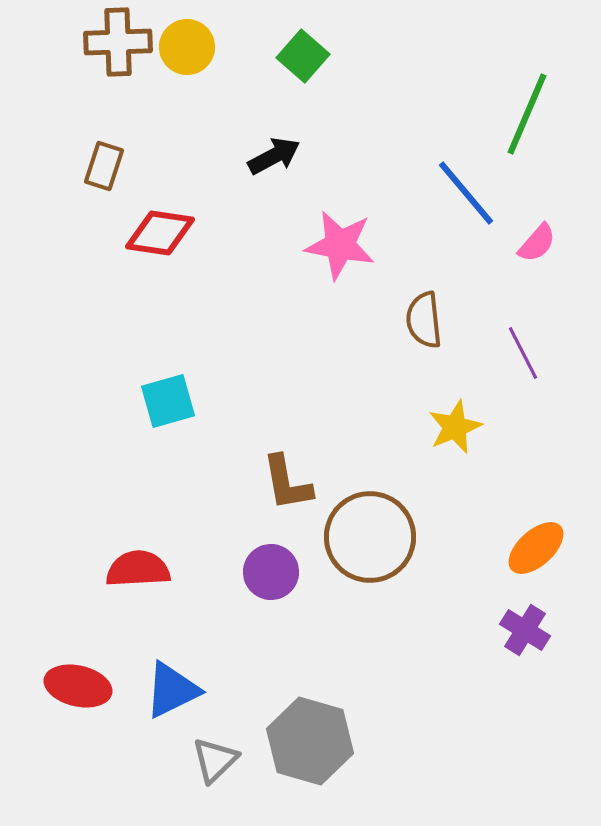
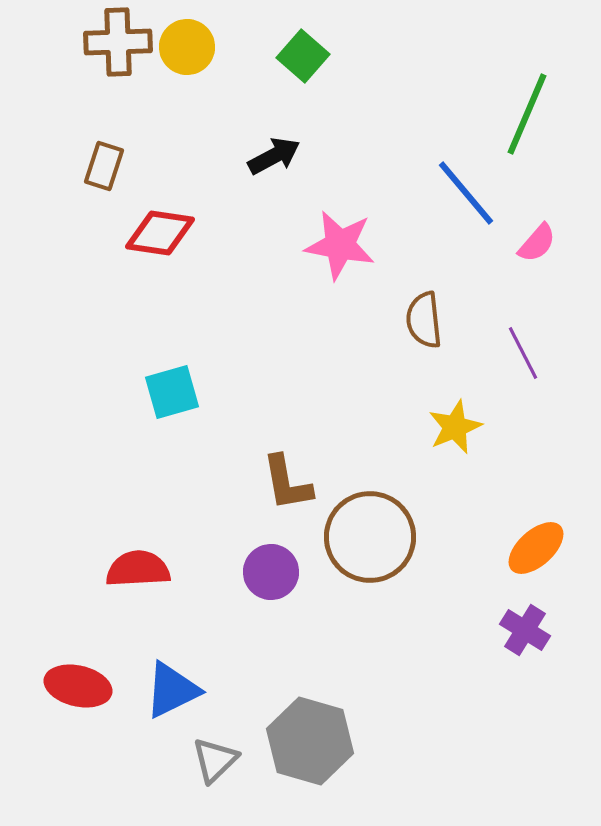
cyan square: moved 4 px right, 9 px up
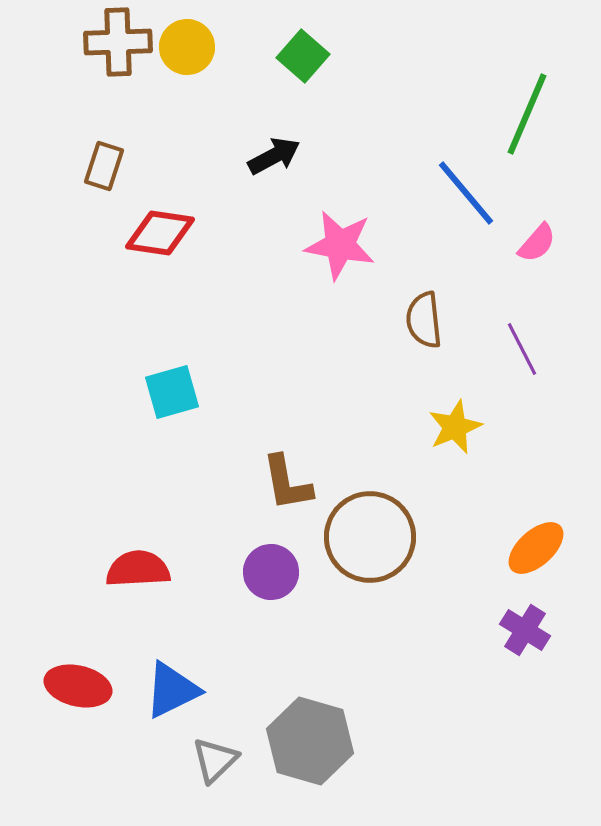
purple line: moved 1 px left, 4 px up
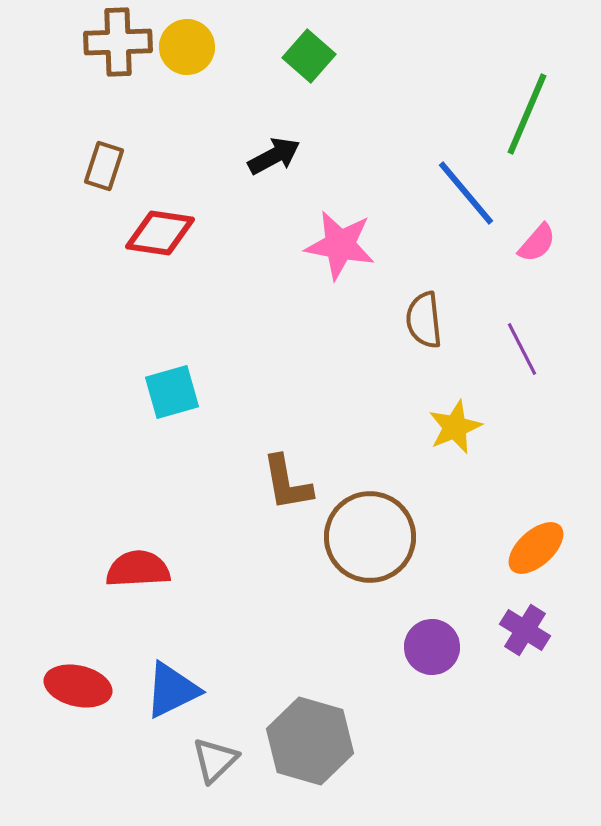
green square: moved 6 px right
purple circle: moved 161 px right, 75 px down
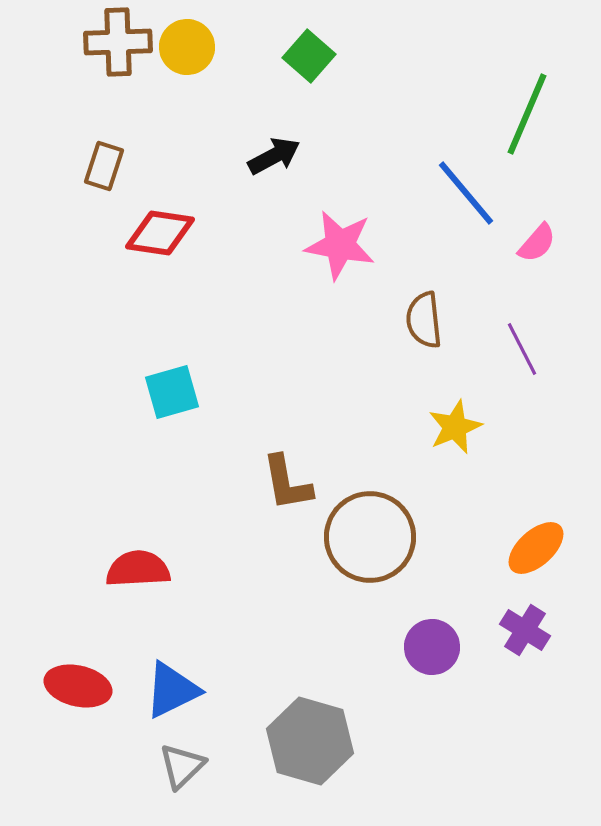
gray triangle: moved 33 px left, 6 px down
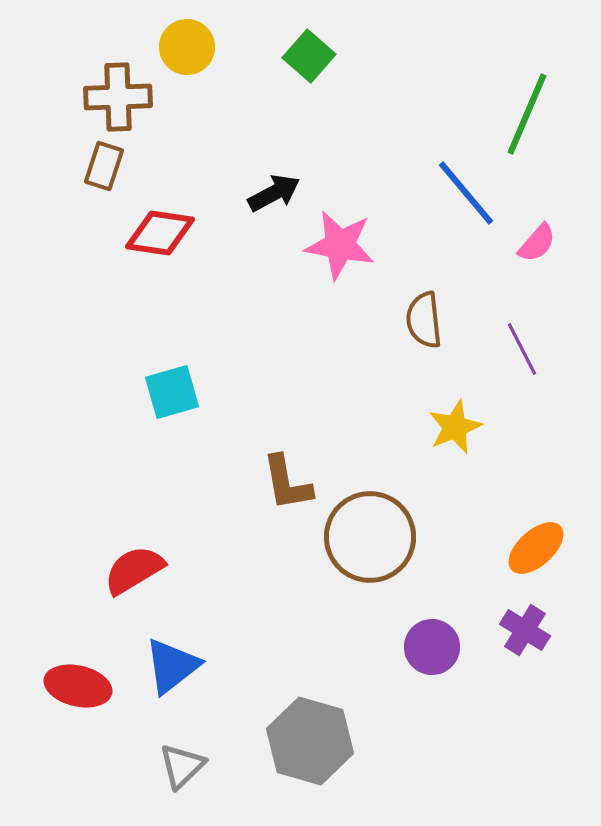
brown cross: moved 55 px down
black arrow: moved 37 px down
red semicircle: moved 4 px left, 1 px down; rotated 28 degrees counterclockwise
blue triangle: moved 24 px up; rotated 12 degrees counterclockwise
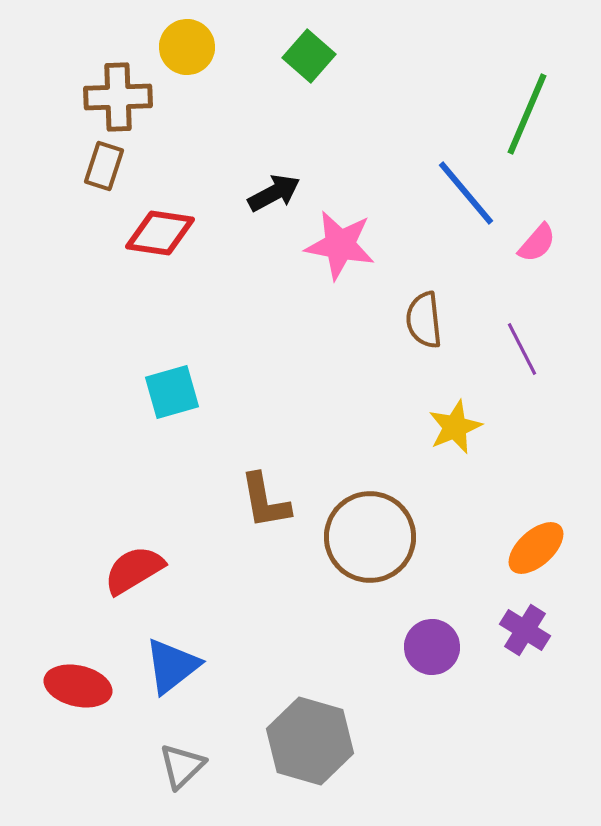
brown L-shape: moved 22 px left, 18 px down
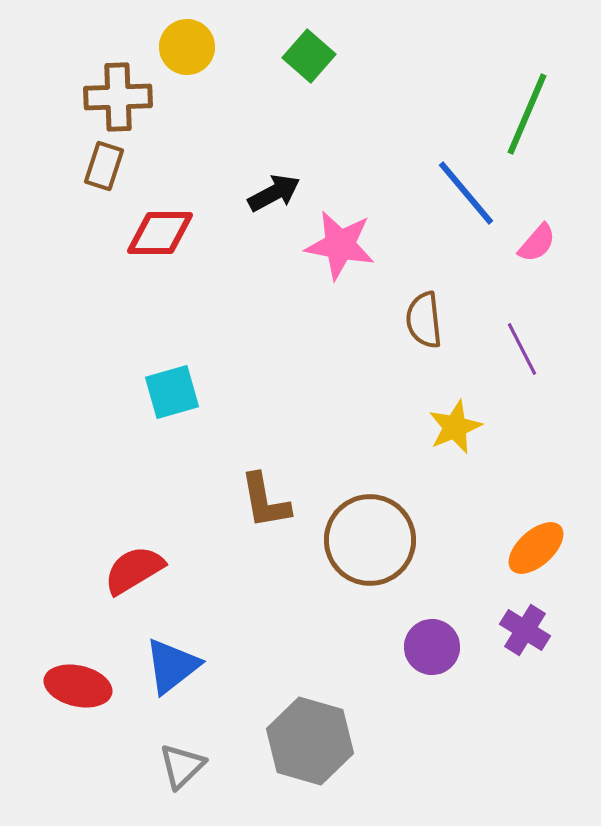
red diamond: rotated 8 degrees counterclockwise
brown circle: moved 3 px down
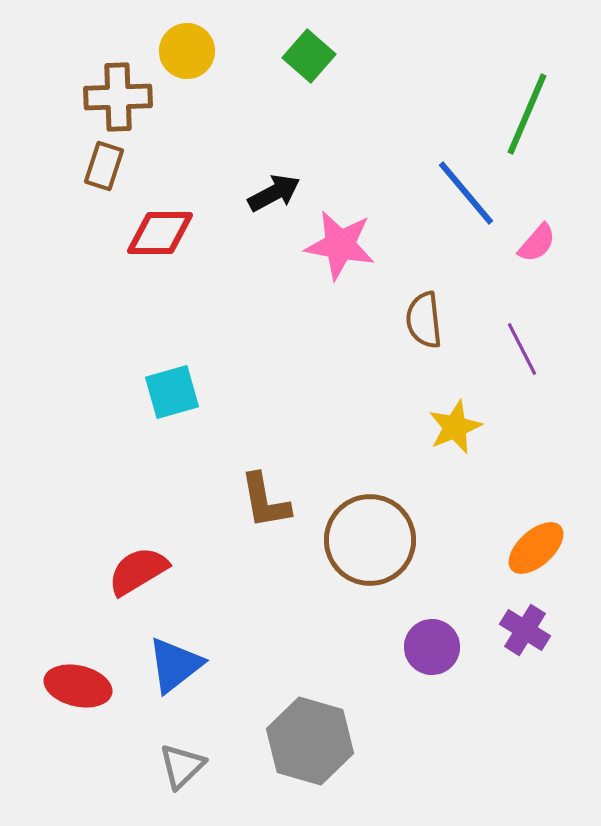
yellow circle: moved 4 px down
red semicircle: moved 4 px right, 1 px down
blue triangle: moved 3 px right, 1 px up
